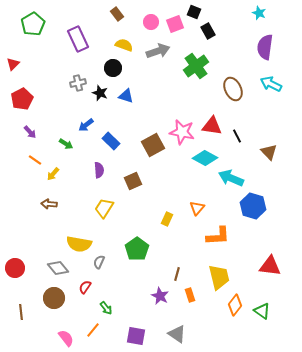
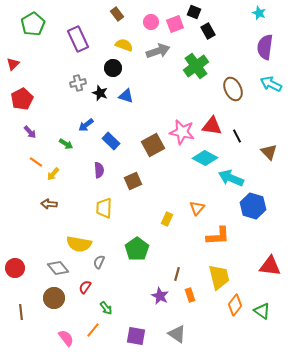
orange line at (35, 160): moved 1 px right, 2 px down
yellow trapezoid at (104, 208): rotated 30 degrees counterclockwise
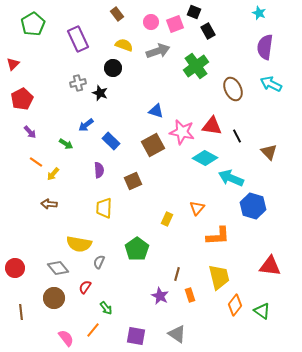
blue triangle at (126, 96): moved 30 px right, 15 px down
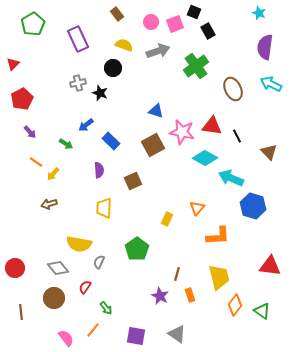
brown arrow at (49, 204): rotated 21 degrees counterclockwise
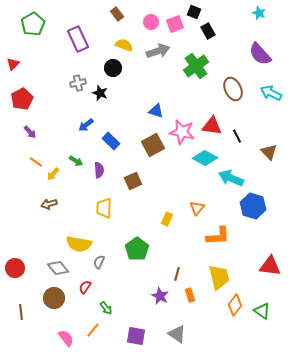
purple semicircle at (265, 47): moved 5 px left, 7 px down; rotated 50 degrees counterclockwise
cyan arrow at (271, 84): moved 9 px down
green arrow at (66, 144): moved 10 px right, 17 px down
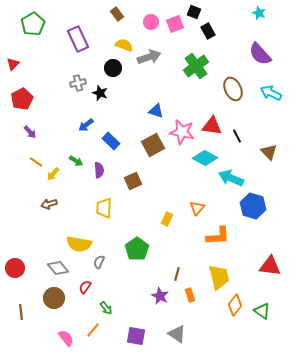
gray arrow at (158, 51): moved 9 px left, 6 px down
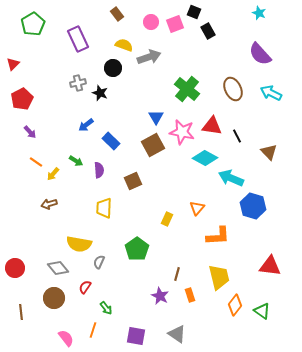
green cross at (196, 66): moved 9 px left, 23 px down; rotated 15 degrees counterclockwise
blue triangle at (156, 111): moved 6 px down; rotated 42 degrees clockwise
orange line at (93, 330): rotated 21 degrees counterclockwise
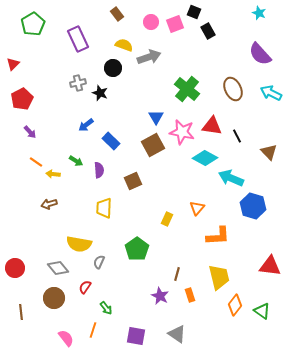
yellow arrow at (53, 174): rotated 56 degrees clockwise
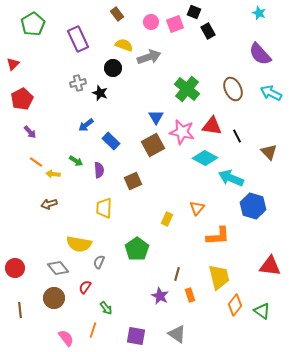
brown line at (21, 312): moved 1 px left, 2 px up
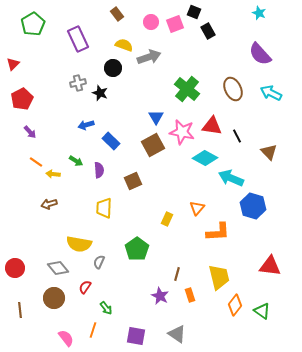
blue arrow at (86, 125): rotated 21 degrees clockwise
orange L-shape at (218, 236): moved 4 px up
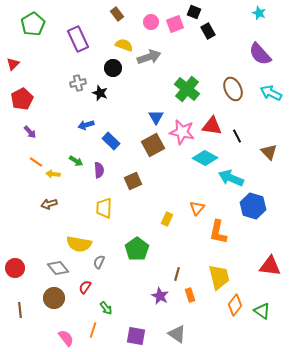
orange L-shape at (218, 232): rotated 105 degrees clockwise
